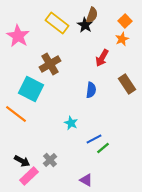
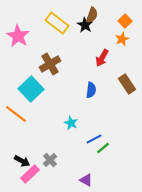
cyan square: rotated 20 degrees clockwise
pink rectangle: moved 1 px right, 2 px up
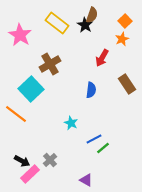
pink star: moved 2 px right, 1 px up
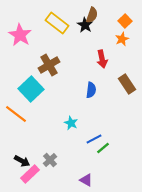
red arrow: moved 1 px down; rotated 42 degrees counterclockwise
brown cross: moved 1 px left, 1 px down
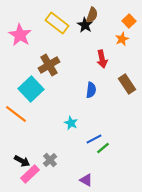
orange square: moved 4 px right
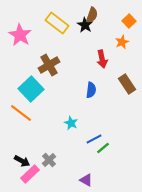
orange star: moved 3 px down
orange line: moved 5 px right, 1 px up
gray cross: moved 1 px left
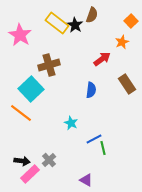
orange square: moved 2 px right
black star: moved 10 px left
red arrow: rotated 114 degrees counterclockwise
brown cross: rotated 15 degrees clockwise
green line: rotated 64 degrees counterclockwise
black arrow: rotated 21 degrees counterclockwise
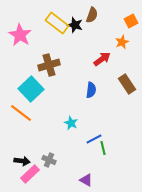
orange square: rotated 16 degrees clockwise
black star: rotated 14 degrees counterclockwise
gray cross: rotated 24 degrees counterclockwise
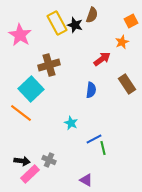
yellow rectangle: rotated 25 degrees clockwise
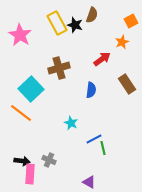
brown cross: moved 10 px right, 3 px down
pink rectangle: rotated 42 degrees counterclockwise
purple triangle: moved 3 px right, 2 px down
